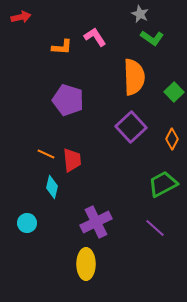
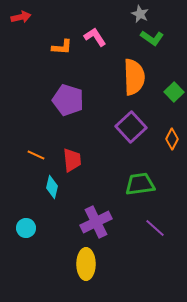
orange line: moved 10 px left, 1 px down
green trapezoid: moved 23 px left; rotated 20 degrees clockwise
cyan circle: moved 1 px left, 5 px down
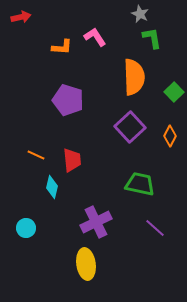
green L-shape: rotated 135 degrees counterclockwise
purple square: moved 1 px left
orange diamond: moved 2 px left, 3 px up
green trapezoid: rotated 20 degrees clockwise
yellow ellipse: rotated 8 degrees counterclockwise
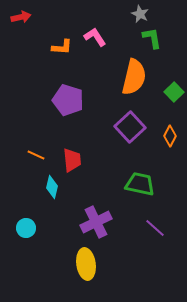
orange semicircle: rotated 15 degrees clockwise
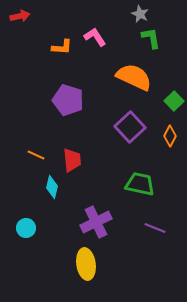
red arrow: moved 1 px left, 1 px up
green L-shape: moved 1 px left
orange semicircle: rotated 78 degrees counterclockwise
green square: moved 9 px down
purple line: rotated 20 degrees counterclockwise
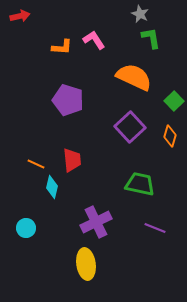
pink L-shape: moved 1 px left, 3 px down
orange diamond: rotated 10 degrees counterclockwise
orange line: moved 9 px down
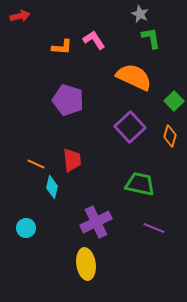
purple line: moved 1 px left
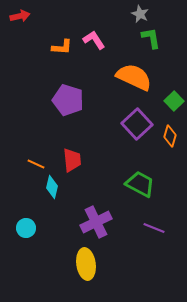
purple square: moved 7 px right, 3 px up
green trapezoid: rotated 16 degrees clockwise
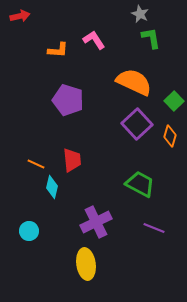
orange L-shape: moved 4 px left, 3 px down
orange semicircle: moved 5 px down
cyan circle: moved 3 px right, 3 px down
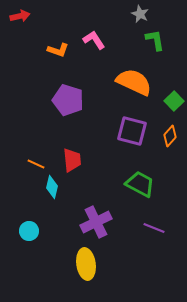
green L-shape: moved 4 px right, 2 px down
orange L-shape: rotated 15 degrees clockwise
purple square: moved 5 px left, 7 px down; rotated 32 degrees counterclockwise
orange diamond: rotated 25 degrees clockwise
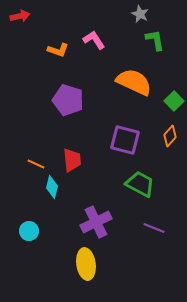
purple square: moved 7 px left, 9 px down
